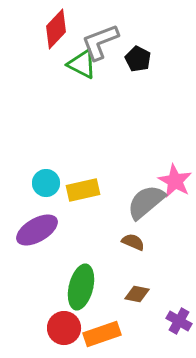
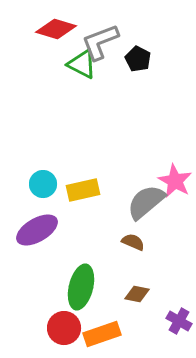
red diamond: rotated 63 degrees clockwise
cyan circle: moved 3 px left, 1 px down
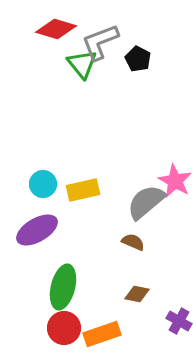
green triangle: rotated 24 degrees clockwise
green ellipse: moved 18 px left
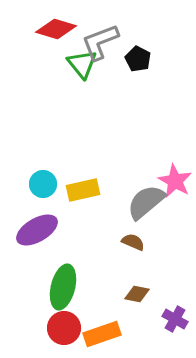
purple cross: moved 4 px left, 2 px up
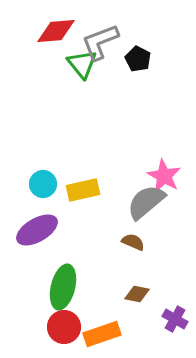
red diamond: moved 2 px down; rotated 21 degrees counterclockwise
pink star: moved 11 px left, 5 px up
red circle: moved 1 px up
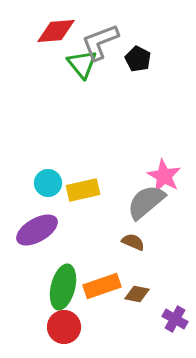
cyan circle: moved 5 px right, 1 px up
orange rectangle: moved 48 px up
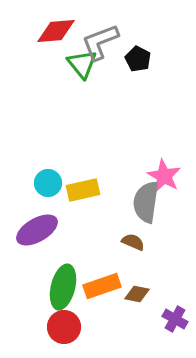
gray semicircle: rotated 42 degrees counterclockwise
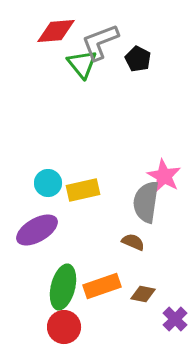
brown diamond: moved 6 px right
purple cross: rotated 15 degrees clockwise
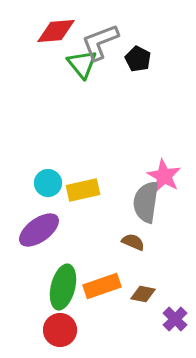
purple ellipse: moved 2 px right; rotated 6 degrees counterclockwise
red circle: moved 4 px left, 3 px down
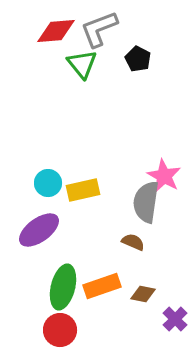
gray L-shape: moved 1 px left, 13 px up
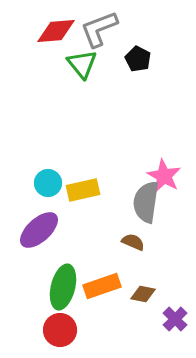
purple ellipse: rotated 6 degrees counterclockwise
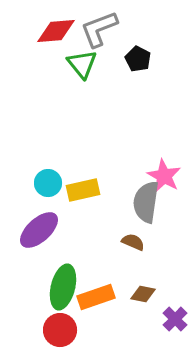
orange rectangle: moved 6 px left, 11 px down
